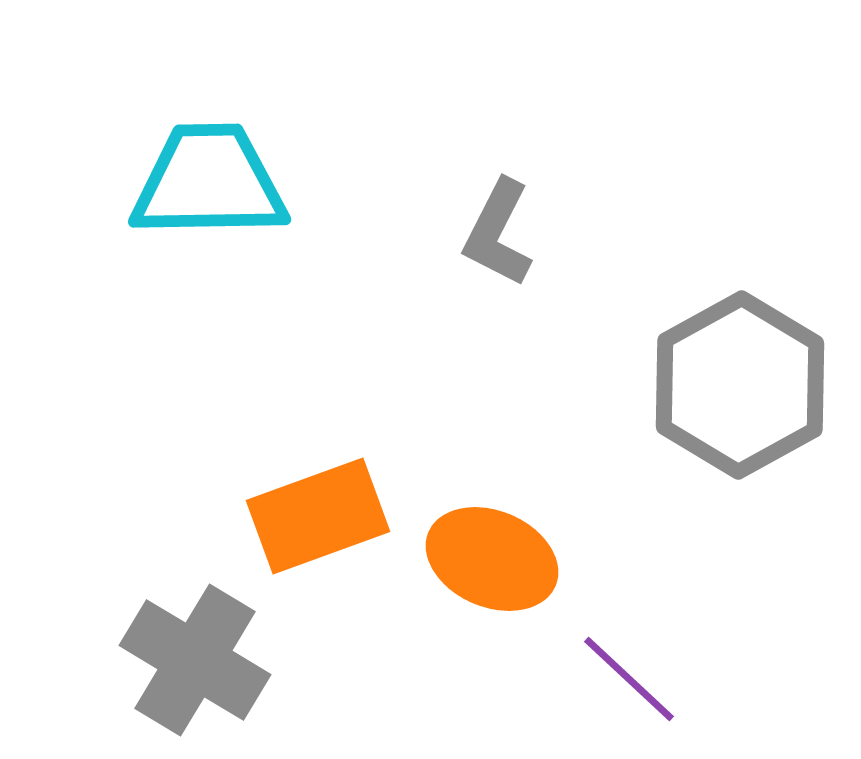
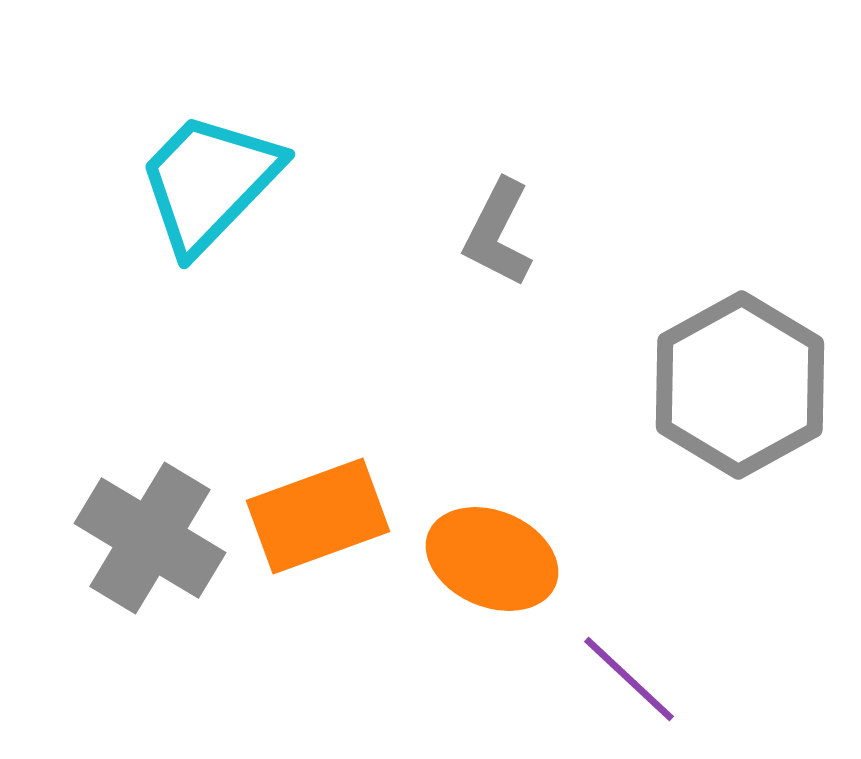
cyan trapezoid: rotated 45 degrees counterclockwise
gray cross: moved 45 px left, 122 px up
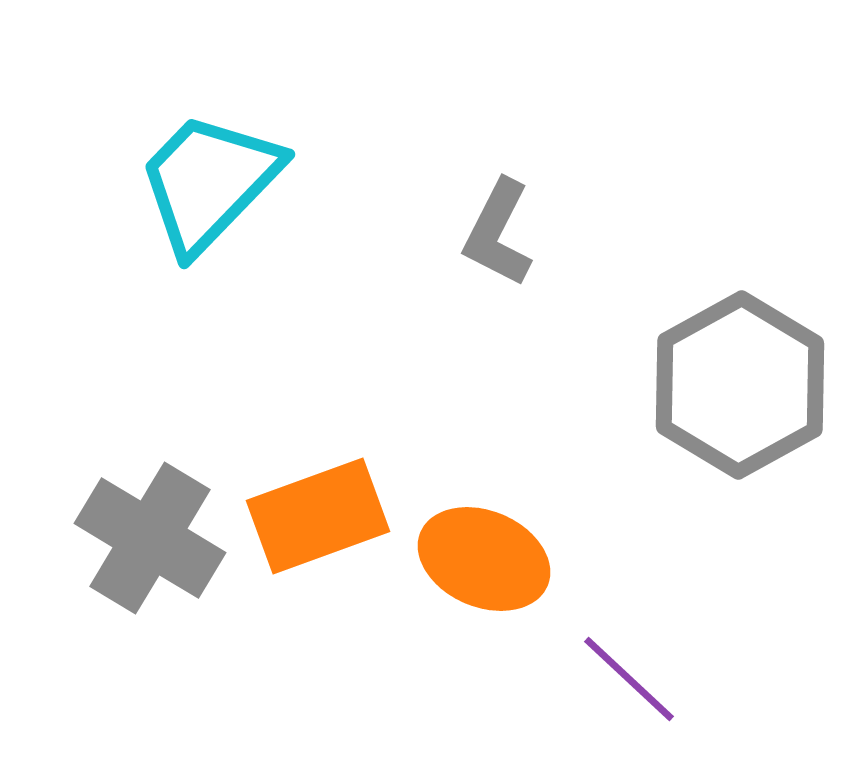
orange ellipse: moved 8 px left
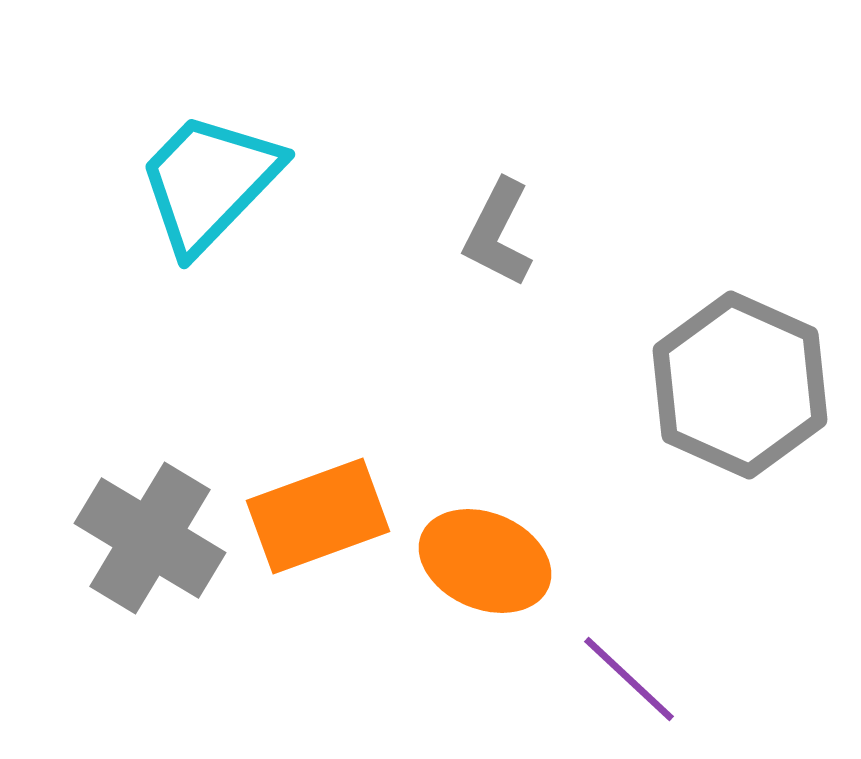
gray hexagon: rotated 7 degrees counterclockwise
orange ellipse: moved 1 px right, 2 px down
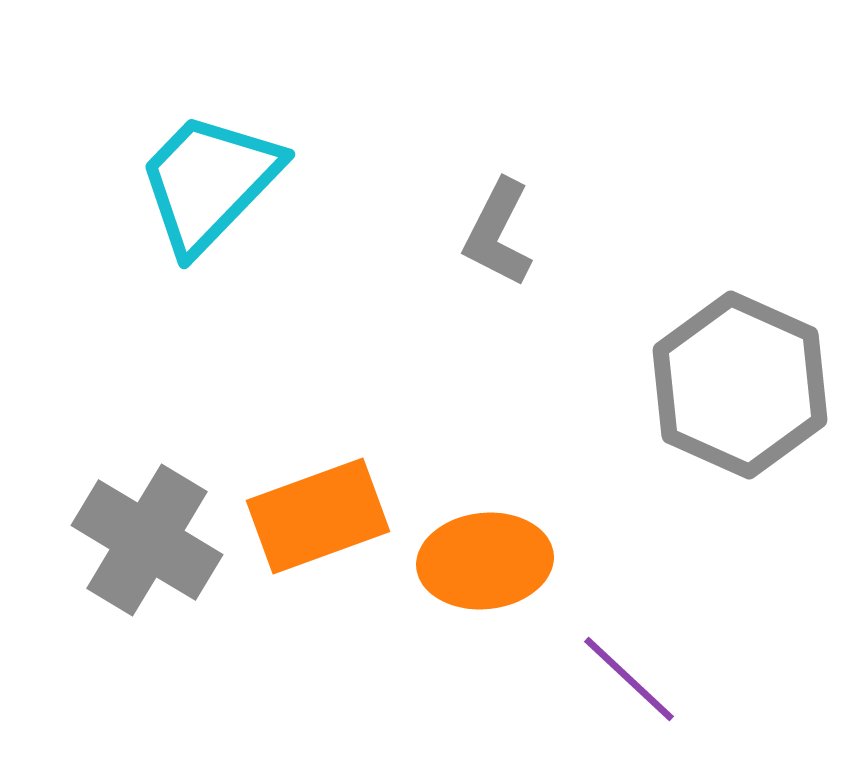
gray cross: moved 3 px left, 2 px down
orange ellipse: rotated 29 degrees counterclockwise
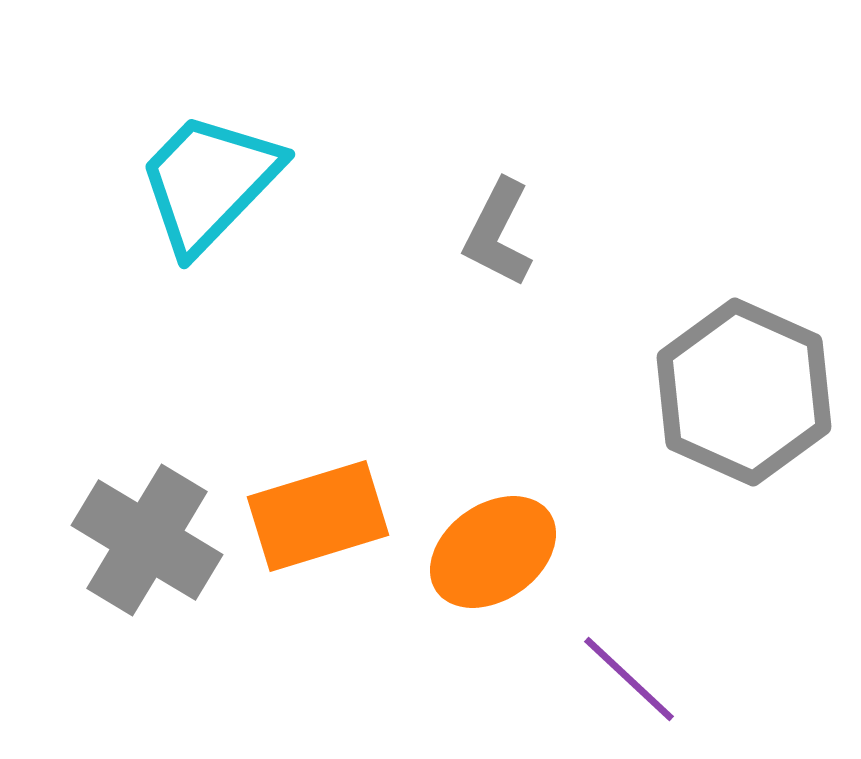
gray hexagon: moved 4 px right, 7 px down
orange rectangle: rotated 3 degrees clockwise
orange ellipse: moved 8 px right, 9 px up; rotated 29 degrees counterclockwise
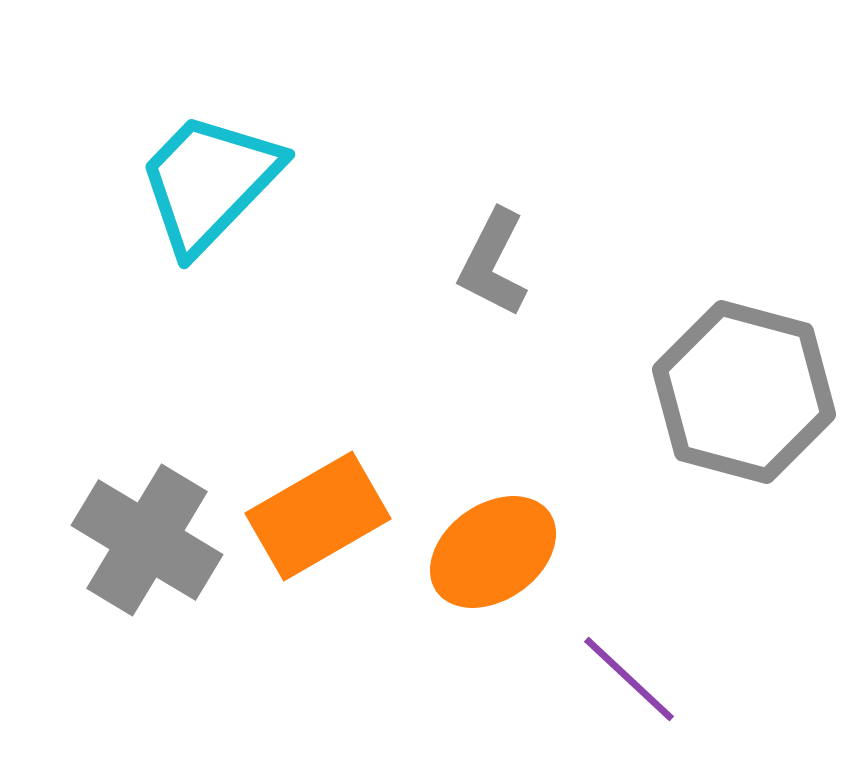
gray L-shape: moved 5 px left, 30 px down
gray hexagon: rotated 9 degrees counterclockwise
orange rectangle: rotated 13 degrees counterclockwise
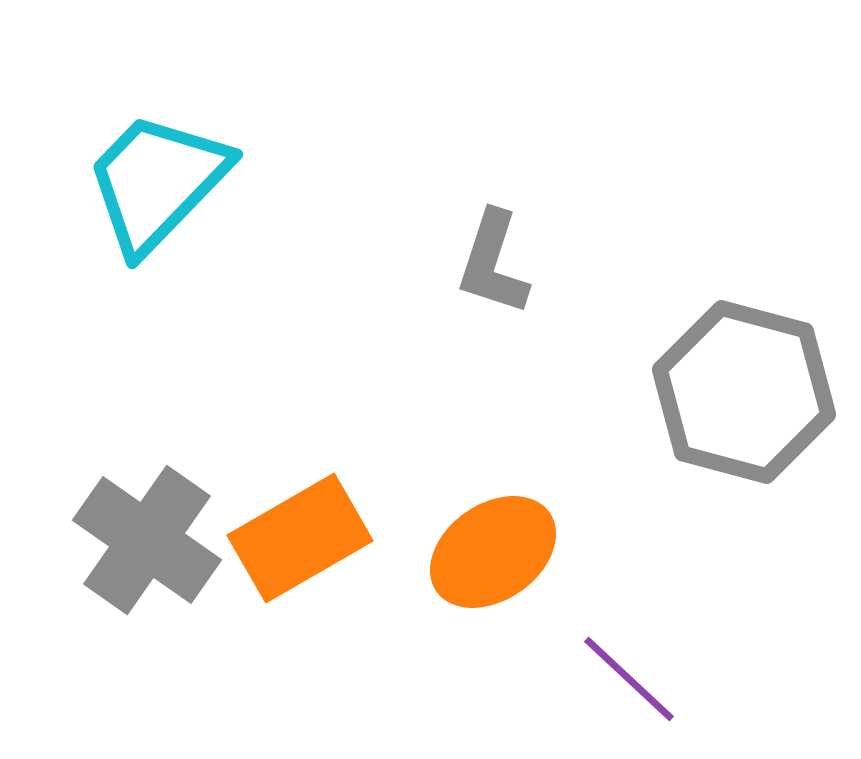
cyan trapezoid: moved 52 px left
gray L-shape: rotated 9 degrees counterclockwise
orange rectangle: moved 18 px left, 22 px down
gray cross: rotated 4 degrees clockwise
